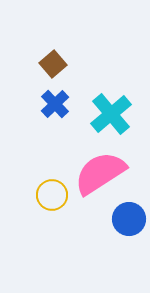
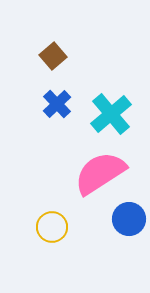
brown square: moved 8 px up
blue cross: moved 2 px right
yellow circle: moved 32 px down
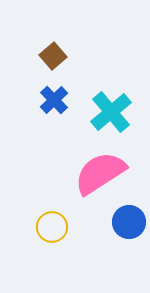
blue cross: moved 3 px left, 4 px up
cyan cross: moved 2 px up
blue circle: moved 3 px down
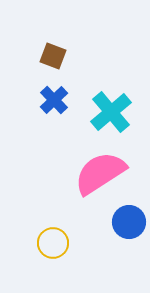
brown square: rotated 28 degrees counterclockwise
yellow circle: moved 1 px right, 16 px down
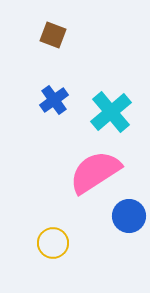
brown square: moved 21 px up
blue cross: rotated 8 degrees clockwise
pink semicircle: moved 5 px left, 1 px up
blue circle: moved 6 px up
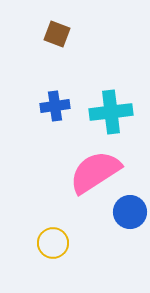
brown square: moved 4 px right, 1 px up
blue cross: moved 1 px right, 6 px down; rotated 28 degrees clockwise
cyan cross: rotated 33 degrees clockwise
blue circle: moved 1 px right, 4 px up
